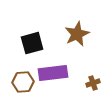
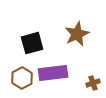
brown hexagon: moved 1 px left, 4 px up; rotated 25 degrees counterclockwise
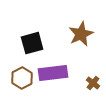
brown star: moved 4 px right
brown cross: rotated 32 degrees counterclockwise
